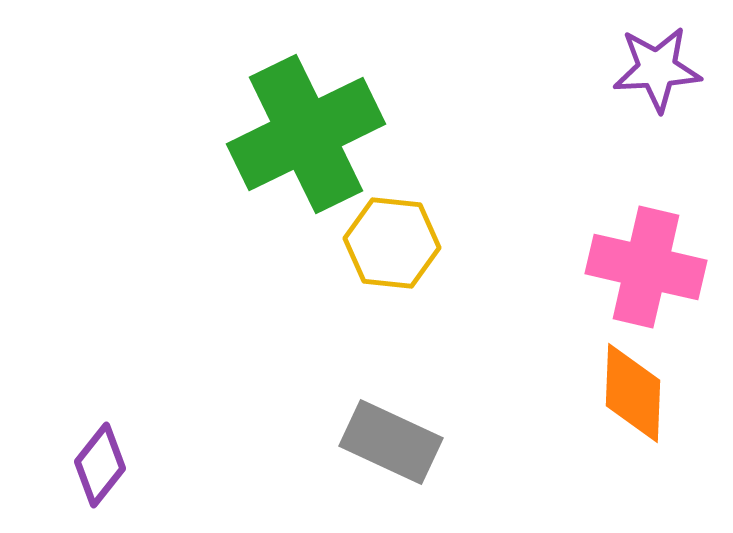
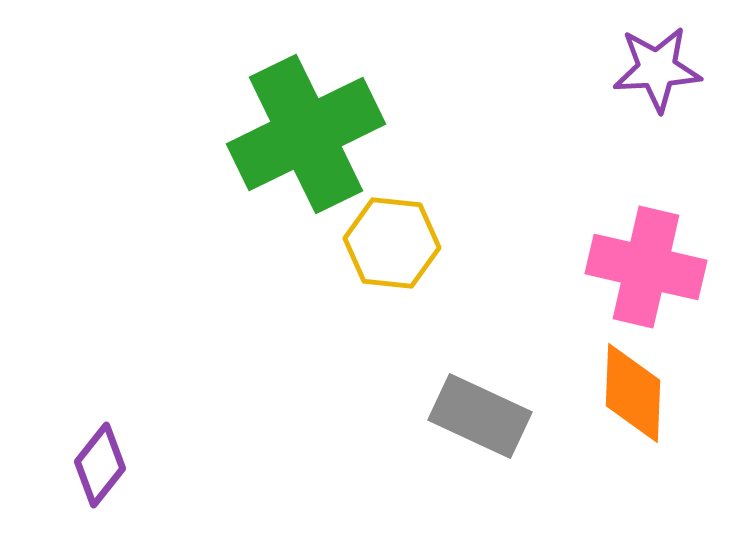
gray rectangle: moved 89 px right, 26 px up
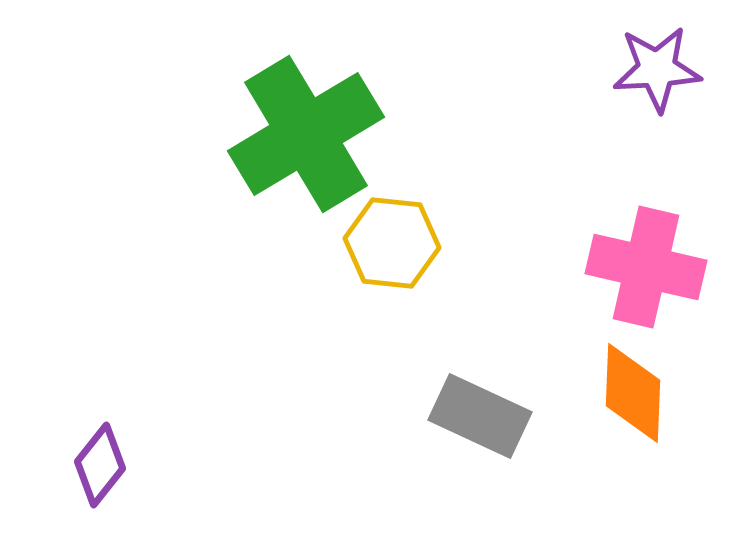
green cross: rotated 5 degrees counterclockwise
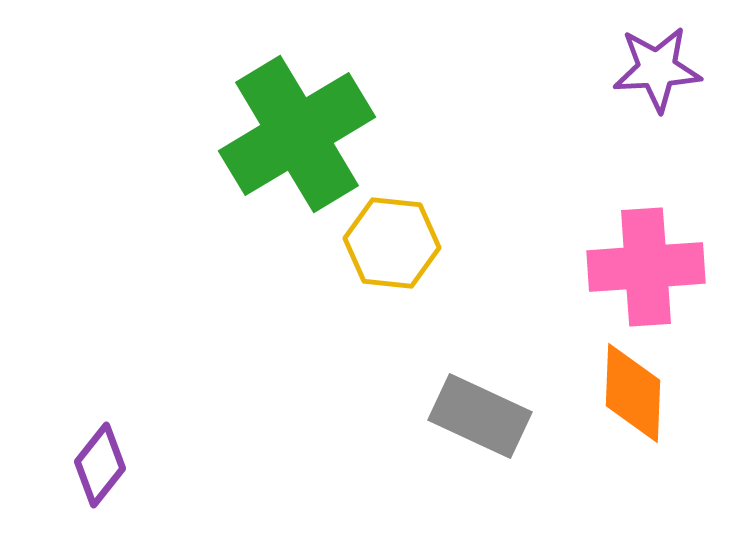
green cross: moved 9 px left
pink cross: rotated 17 degrees counterclockwise
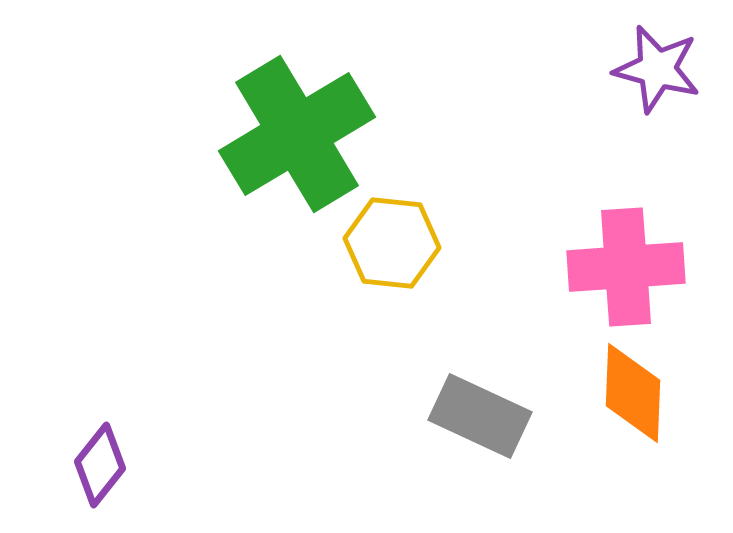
purple star: rotated 18 degrees clockwise
pink cross: moved 20 px left
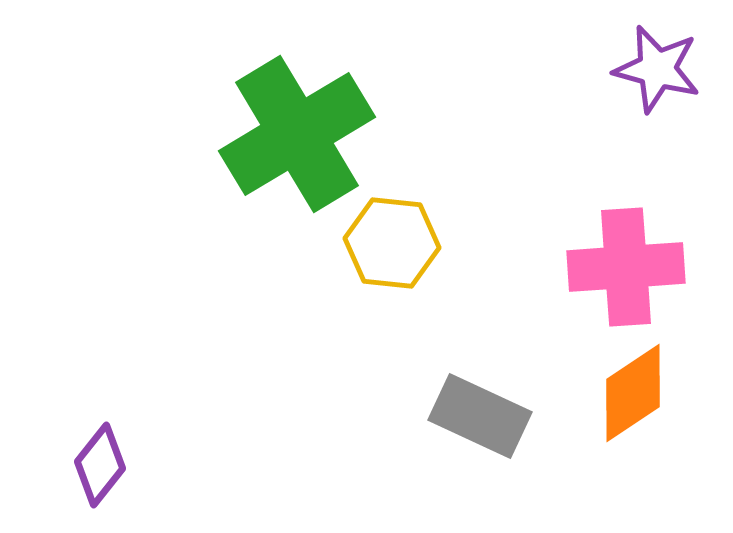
orange diamond: rotated 54 degrees clockwise
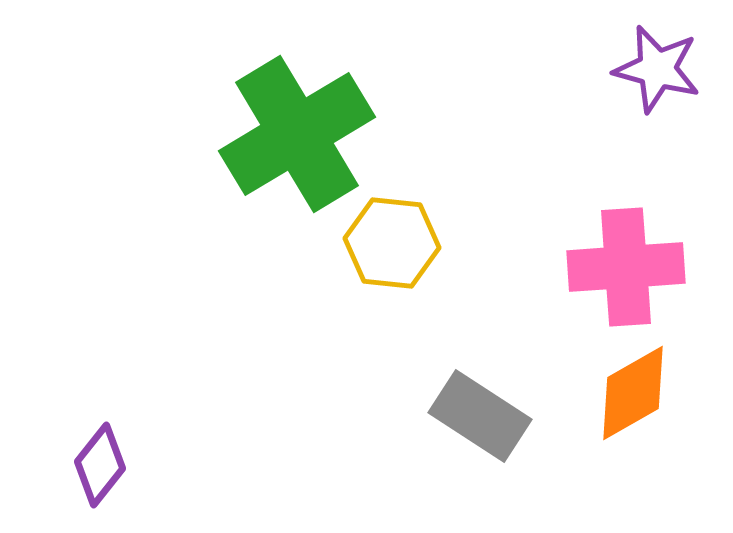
orange diamond: rotated 4 degrees clockwise
gray rectangle: rotated 8 degrees clockwise
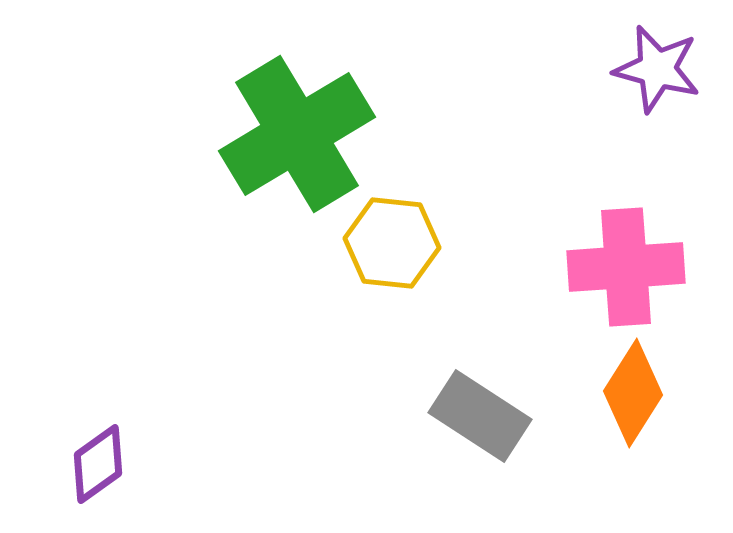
orange diamond: rotated 28 degrees counterclockwise
purple diamond: moved 2 px left, 1 px up; rotated 16 degrees clockwise
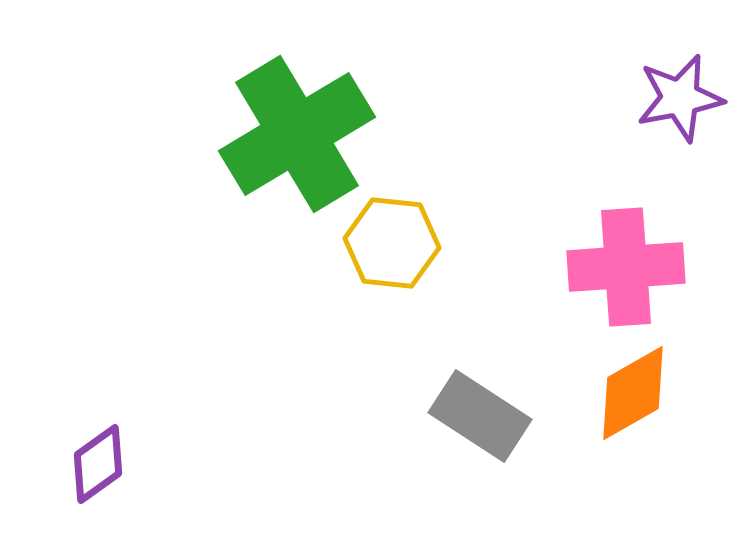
purple star: moved 23 px right, 29 px down; rotated 26 degrees counterclockwise
orange diamond: rotated 28 degrees clockwise
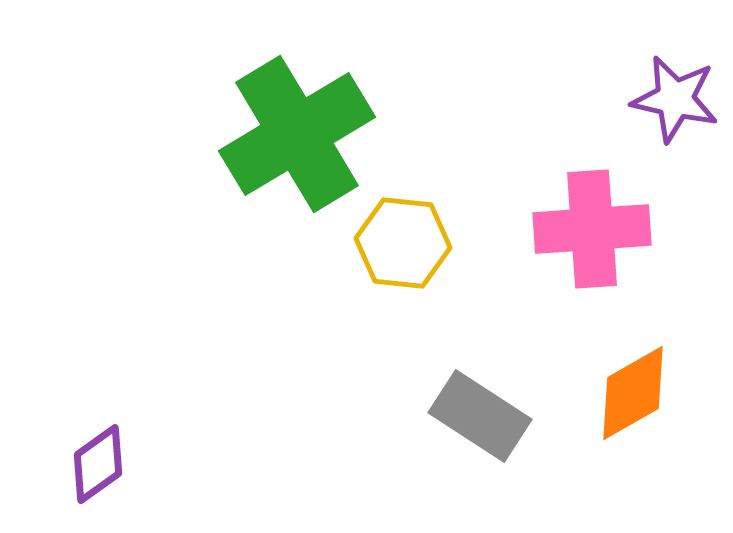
purple star: moved 5 px left, 1 px down; rotated 24 degrees clockwise
yellow hexagon: moved 11 px right
pink cross: moved 34 px left, 38 px up
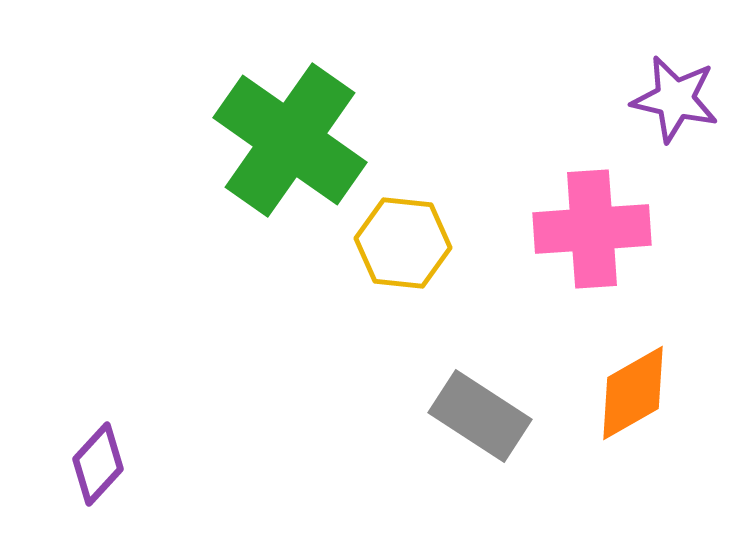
green cross: moved 7 px left, 6 px down; rotated 24 degrees counterclockwise
purple diamond: rotated 12 degrees counterclockwise
